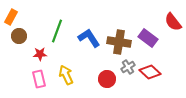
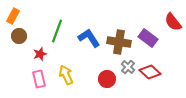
orange rectangle: moved 2 px right, 1 px up
red star: rotated 16 degrees counterclockwise
gray cross: rotated 16 degrees counterclockwise
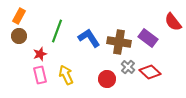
orange rectangle: moved 6 px right
pink rectangle: moved 1 px right, 4 px up
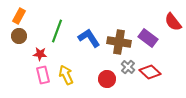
red star: rotated 24 degrees clockwise
pink rectangle: moved 3 px right
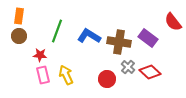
orange rectangle: rotated 21 degrees counterclockwise
blue L-shape: moved 2 px up; rotated 25 degrees counterclockwise
red star: moved 1 px down
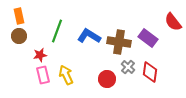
orange rectangle: rotated 21 degrees counterclockwise
red star: rotated 16 degrees counterclockwise
red diamond: rotated 55 degrees clockwise
